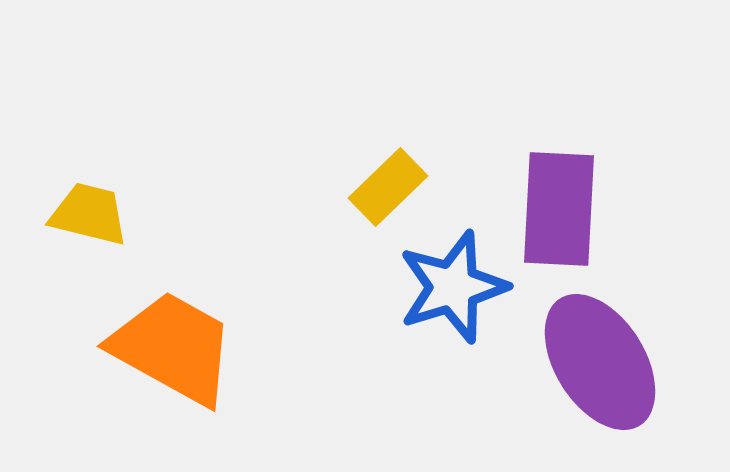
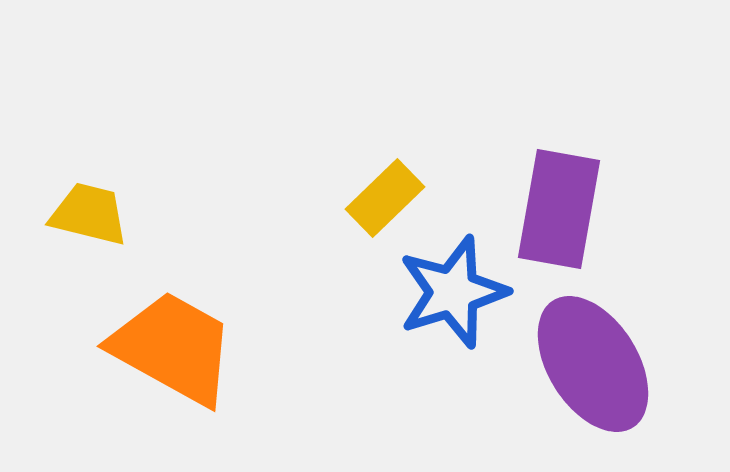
yellow rectangle: moved 3 px left, 11 px down
purple rectangle: rotated 7 degrees clockwise
blue star: moved 5 px down
purple ellipse: moved 7 px left, 2 px down
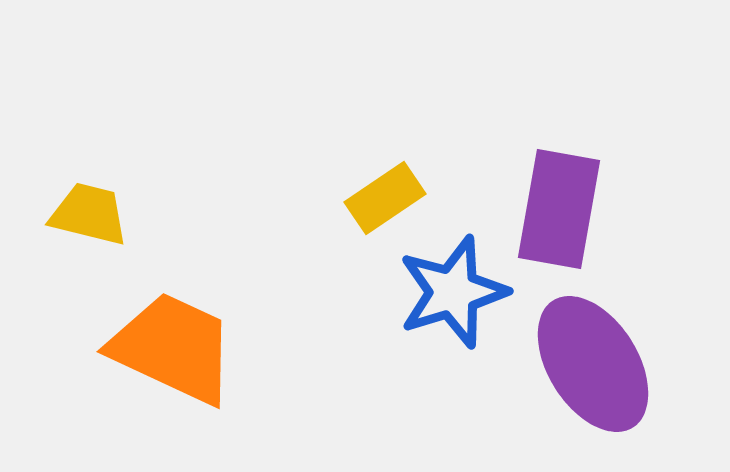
yellow rectangle: rotated 10 degrees clockwise
orange trapezoid: rotated 4 degrees counterclockwise
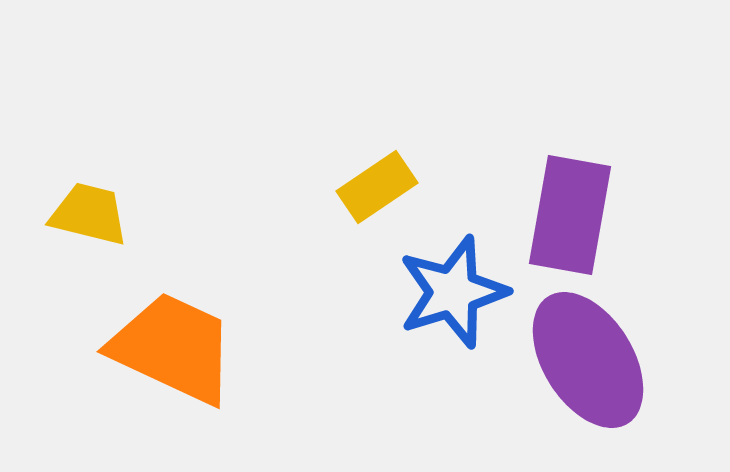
yellow rectangle: moved 8 px left, 11 px up
purple rectangle: moved 11 px right, 6 px down
purple ellipse: moved 5 px left, 4 px up
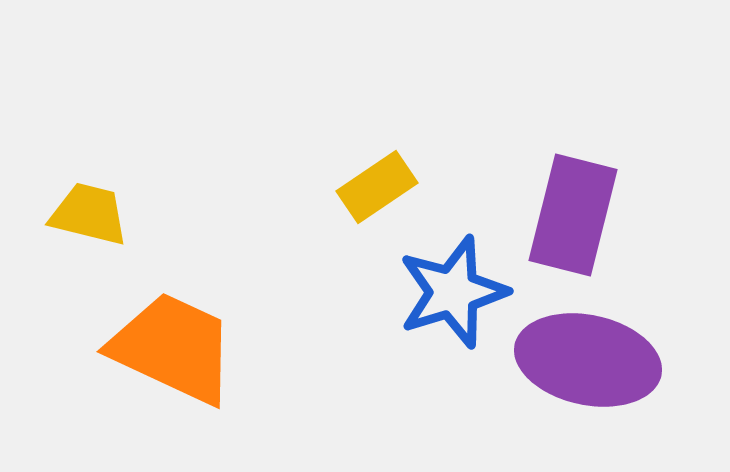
purple rectangle: moved 3 px right; rotated 4 degrees clockwise
purple ellipse: rotated 46 degrees counterclockwise
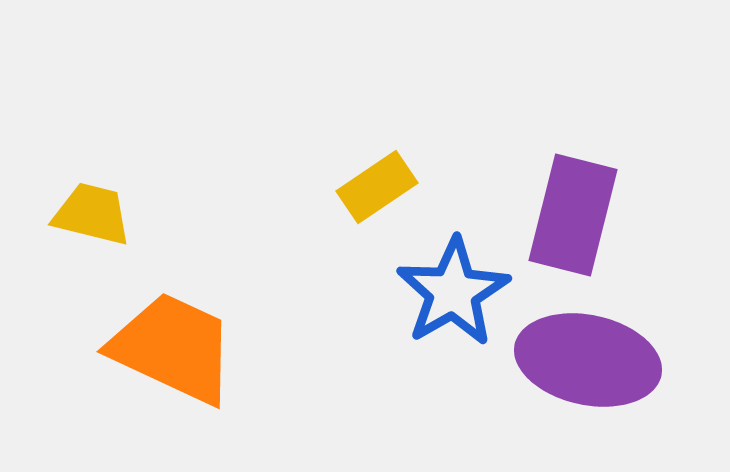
yellow trapezoid: moved 3 px right
blue star: rotated 13 degrees counterclockwise
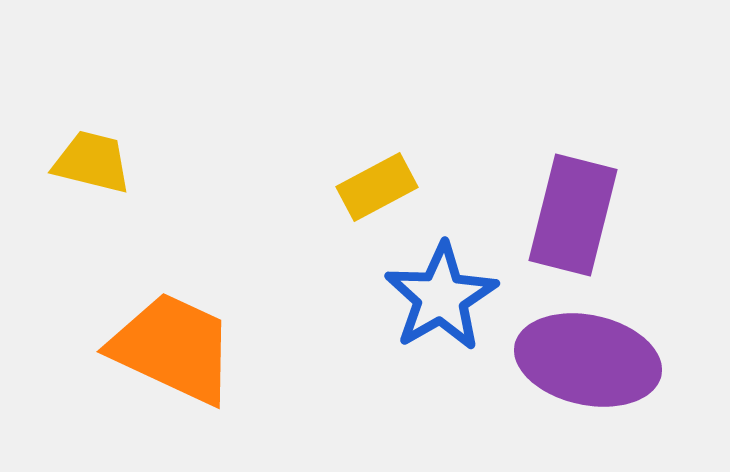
yellow rectangle: rotated 6 degrees clockwise
yellow trapezoid: moved 52 px up
blue star: moved 12 px left, 5 px down
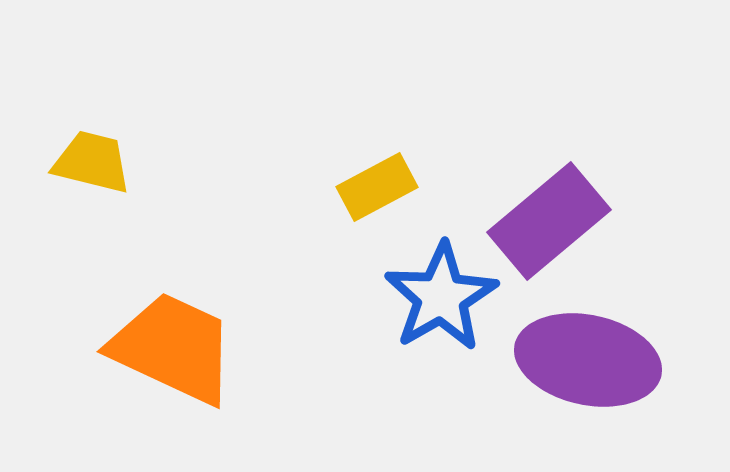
purple rectangle: moved 24 px left, 6 px down; rotated 36 degrees clockwise
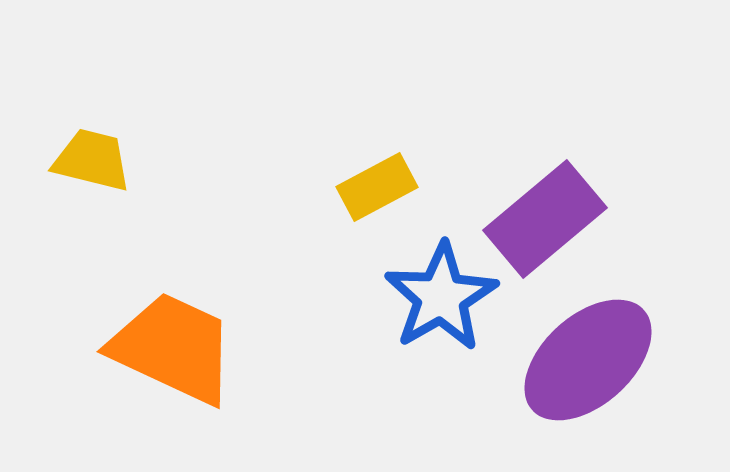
yellow trapezoid: moved 2 px up
purple rectangle: moved 4 px left, 2 px up
purple ellipse: rotated 54 degrees counterclockwise
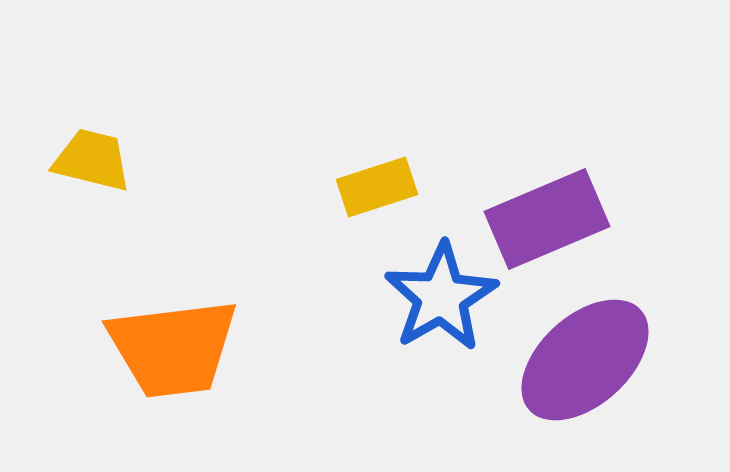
yellow rectangle: rotated 10 degrees clockwise
purple rectangle: moved 2 px right; rotated 17 degrees clockwise
orange trapezoid: rotated 148 degrees clockwise
purple ellipse: moved 3 px left
